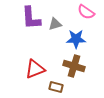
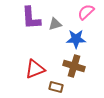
pink semicircle: rotated 102 degrees clockwise
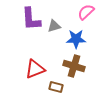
purple L-shape: moved 1 px down
gray triangle: moved 1 px left, 2 px down
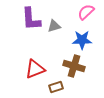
blue star: moved 6 px right, 1 px down
brown rectangle: rotated 32 degrees counterclockwise
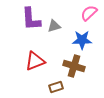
pink semicircle: moved 3 px right, 1 px down
red triangle: moved 8 px up
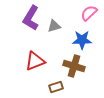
purple L-shape: moved 1 px up; rotated 35 degrees clockwise
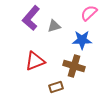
purple L-shape: rotated 10 degrees clockwise
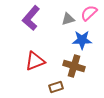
gray triangle: moved 14 px right, 7 px up
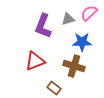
purple L-shape: moved 12 px right, 8 px down; rotated 20 degrees counterclockwise
blue star: moved 2 px down
brown rectangle: moved 2 px left, 1 px down; rotated 56 degrees clockwise
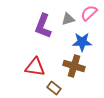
red triangle: moved 6 px down; rotated 30 degrees clockwise
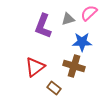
red triangle: rotated 45 degrees counterclockwise
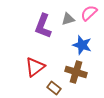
blue star: moved 3 px down; rotated 18 degrees clockwise
brown cross: moved 2 px right, 6 px down
